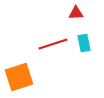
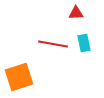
red line: rotated 28 degrees clockwise
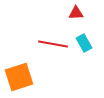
cyan rectangle: rotated 18 degrees counterclockwise
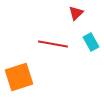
red triangle: rotated 42 degrees counterclockwise
cyan rectangle: moved 7 px right, 1 px up
